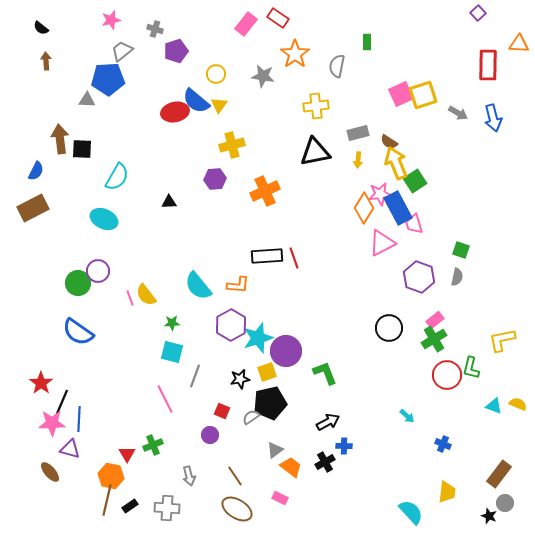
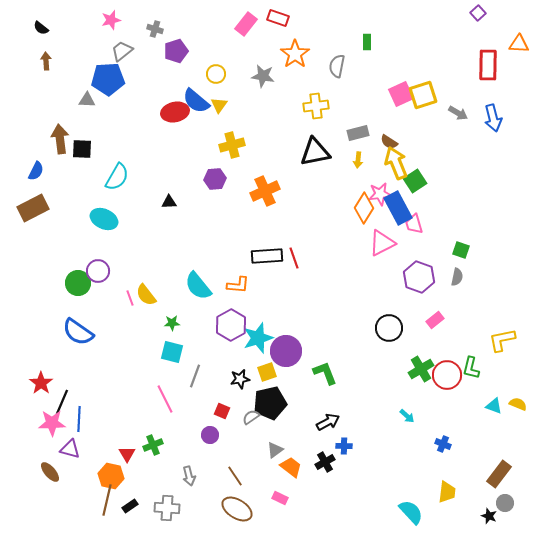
red rectangle at (278, 18): rotated 15 degrees counterclockwise
green cross at (434, 339): moved 13 px left, 30 px down
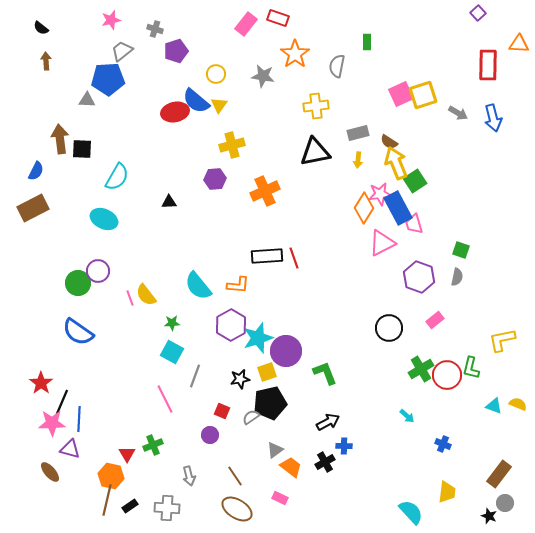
cyan square at (172, 352): rotated 15 degrees clockwise
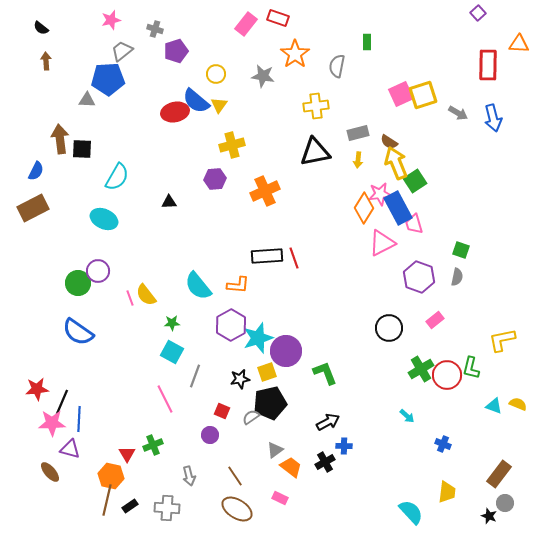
red star at (41, 383): moved 4 px left, 6 px down; rotated 30 degrees clockwise
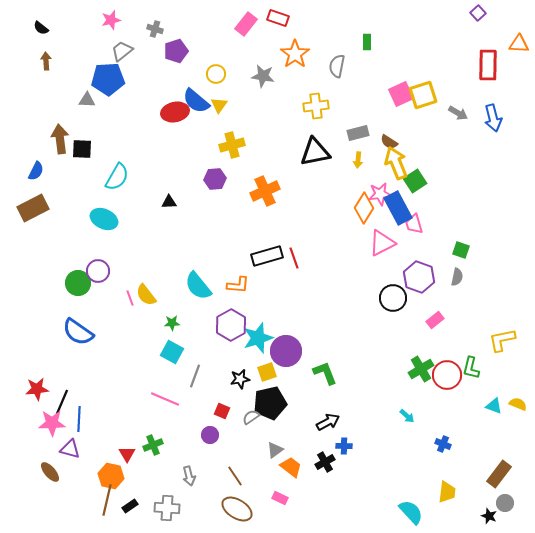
black rectangle at (267, 256): rotated 12 degrees counterclockwise
black circle at (389, 328): moved 4 px right, 30 px up
pink line at (165, 399): rotated 40 degrees counterclockwise
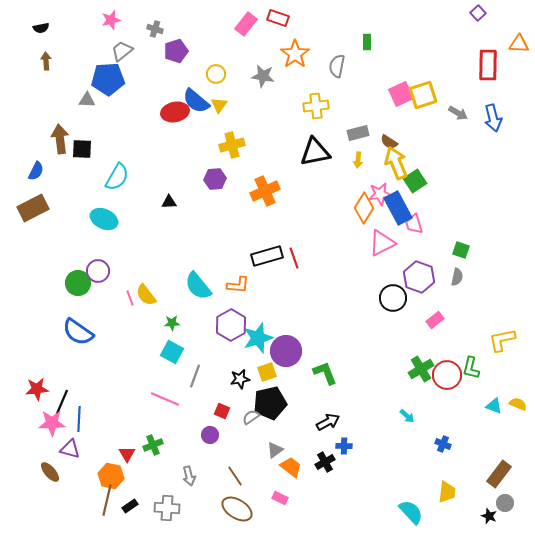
black semicircle at (41, 28): rotated 49 degrees counterclockwise
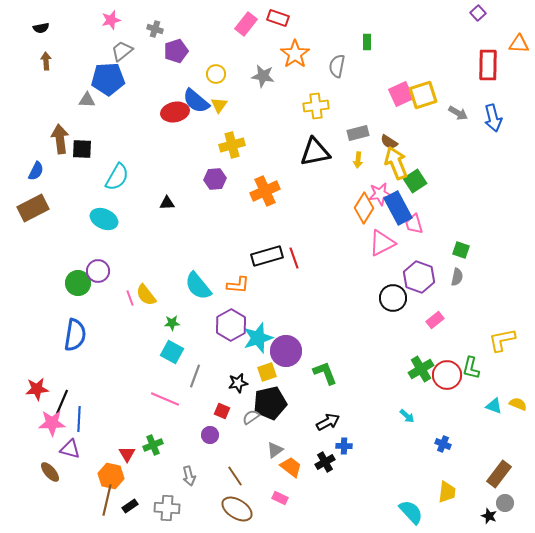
black triangle at (169, 202): moved 2 px left, 1 px down
blue semicircle at (78, 332): moved 3 px left, 3 px down; rotated 116 degrees counterclockwise
black star at (240, 379): moved 2 px left, 4 px down
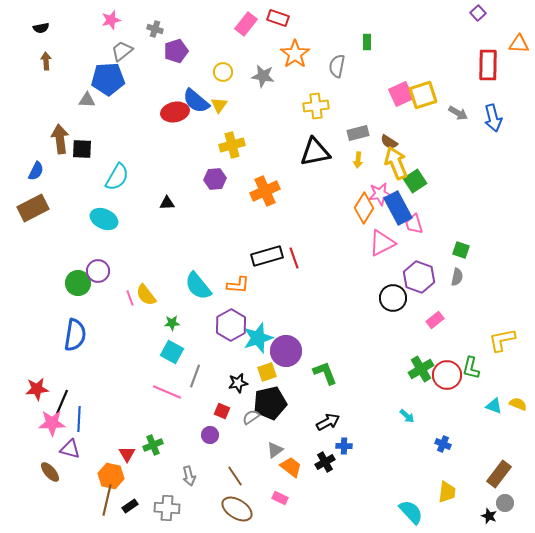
yellow circle at (216, 74): moved 7 px right, 2 px up
pink line at (165, 399): moved 2 px right, 7 px up
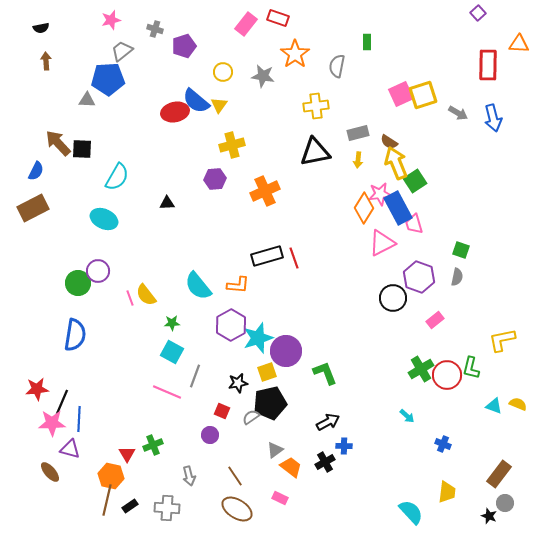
purple pentagon at (176, 51): moved 8 px right, 5 px up
brown arrow at (60, 139): moved 2 px left, 4 px down; rotated 36 degrees counterclockwise
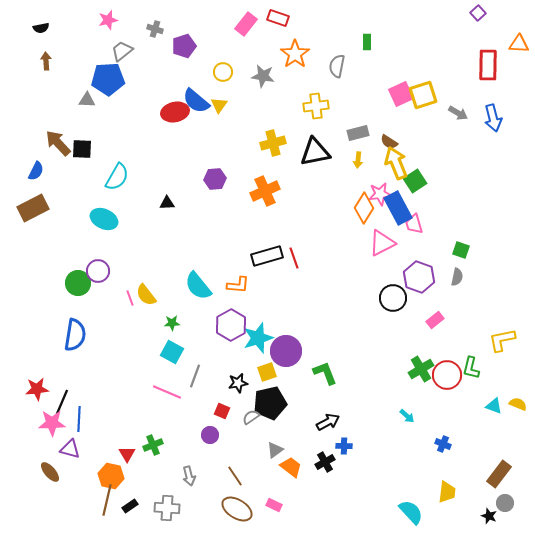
pink star at (111, 20): moved 3 px left
yellow cross at (232, 145): moved 41 px right, 2 px up
pink rectangle at (280, 498): moved 6 px left, 7 px down
